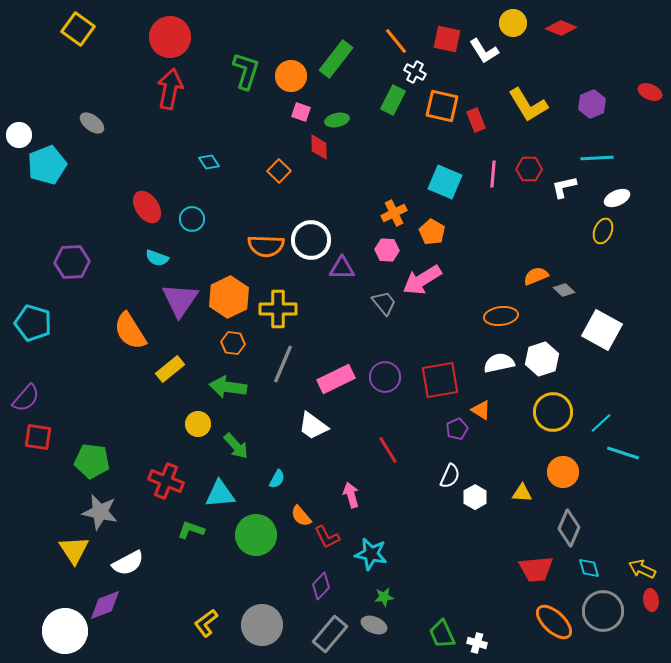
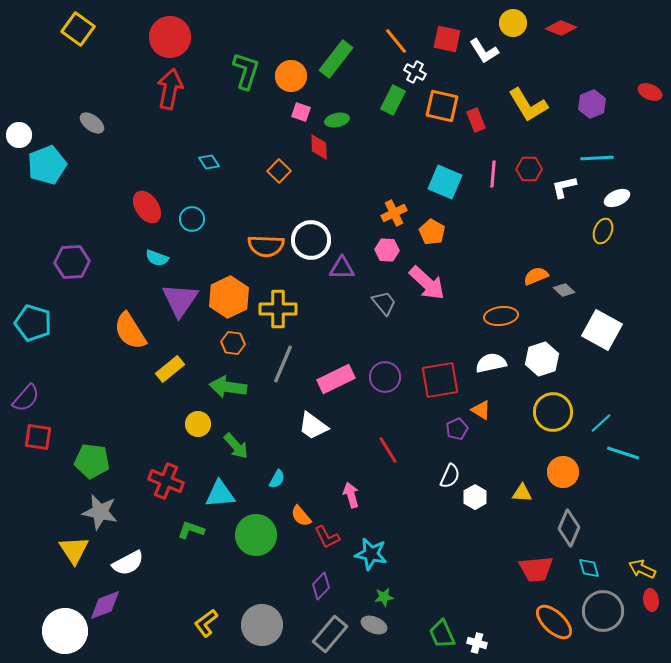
pink arrow at (422, 280): moved 5 px right, 3 px down; rotated 105 degrees counterclockwise
white semicircle at (499, 363): moved 8 px left
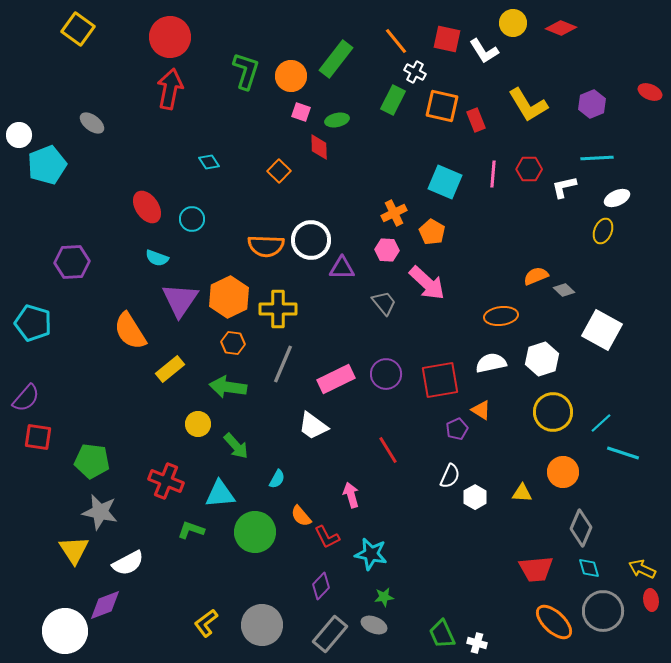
purple circle at (385, 377): moved 1 px right, 3 px up
gray diamond at (569, 528): moved 12 px right
green circle at (256, 535): moved 1 px left, 3 px up
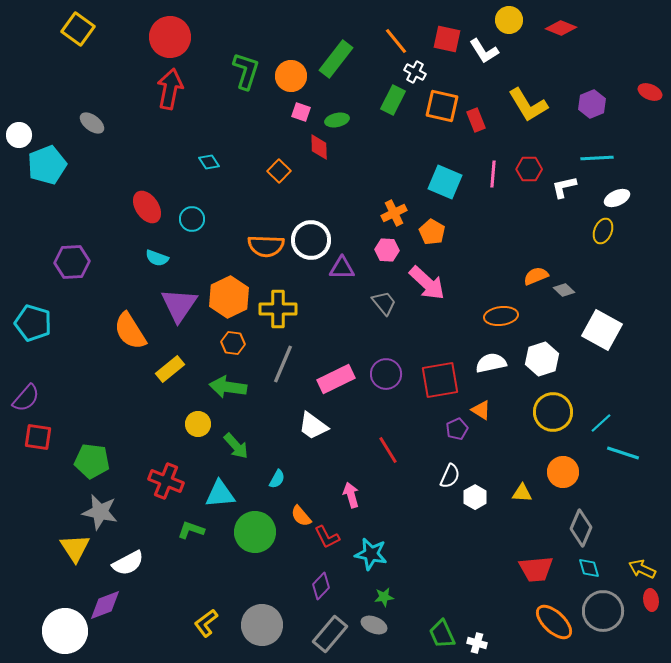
yellow circle at (513, 23): moved 4 px left, 3 px up
purple triangle at (180, 300): moved 1 px left, 5 px down
yellow triangle at (74, 550): moved 1 px right, 2 px up
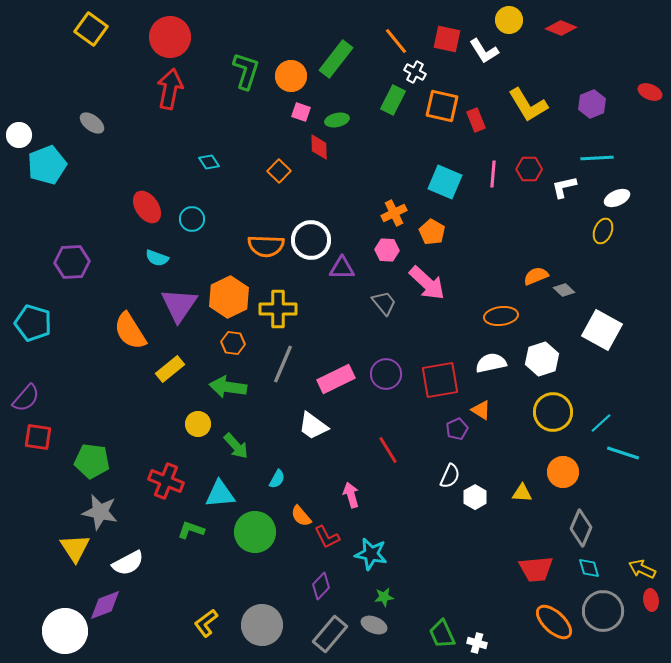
yellow square at (78, 29): moved 13 px right
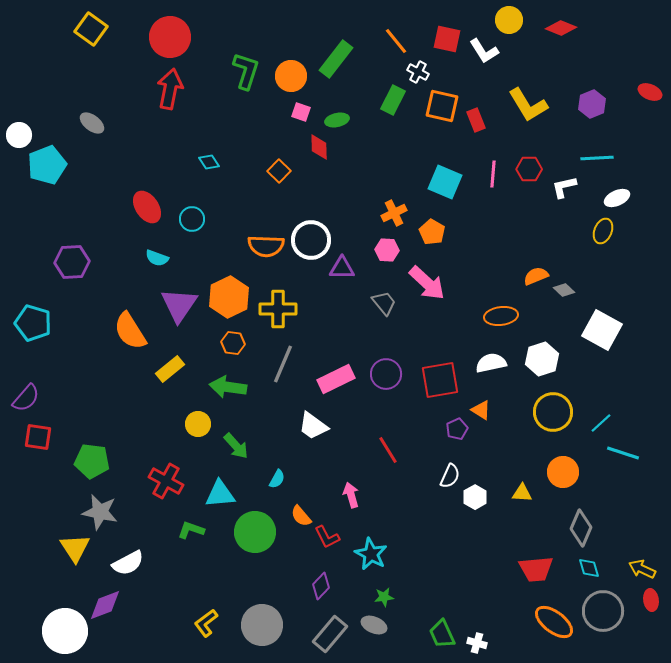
white cross at (415, 72): moved 3 px right
red cross at (166, 481): rotated 8 degrees clockwise
cyan star at (371, 554): rotated 16 degrees clockwise
orange ellipse at (554, 622): rotated 6 degrees counterclockwise
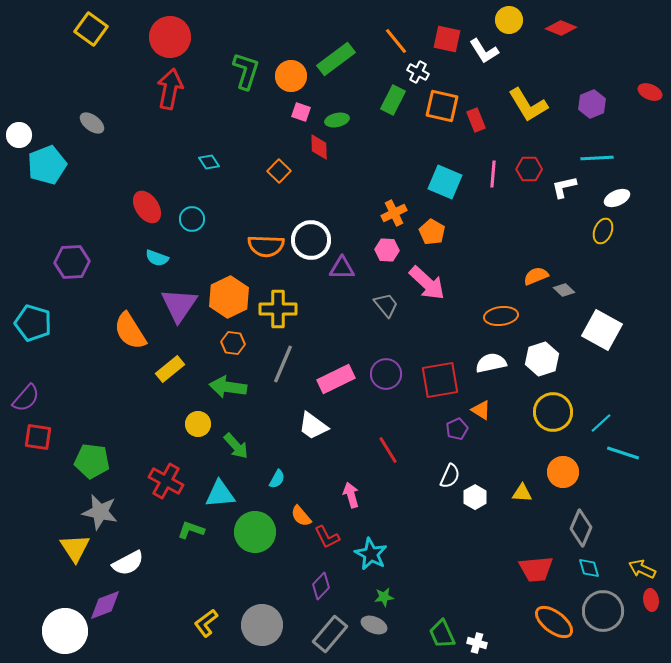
green rectangle at (336, 59): rotated 15 degrees clockwise
gray trapezoid at (384, 303): moved 2 px right, 2 px down
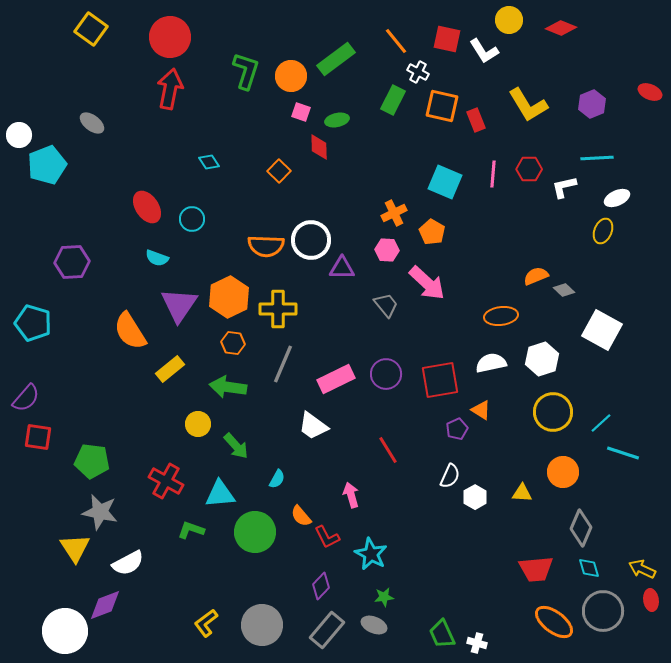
gray rectangle at (330, 634): moved 3 px left, 4 px up
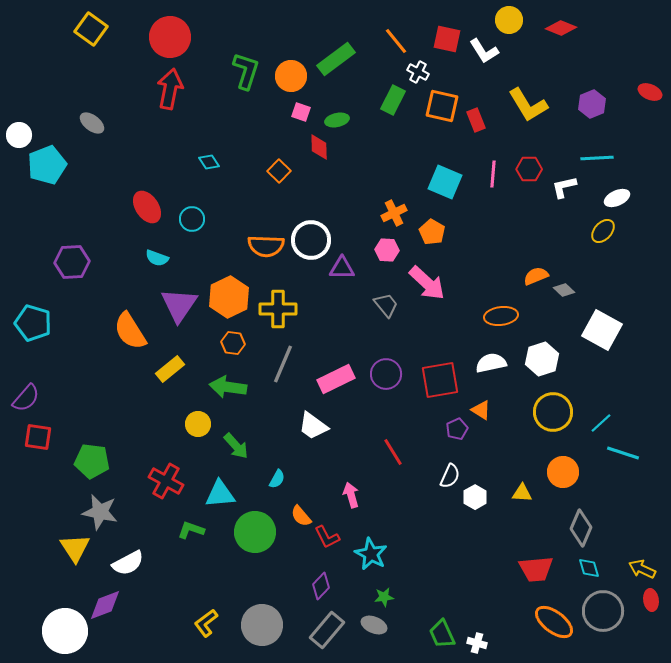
yellow ellipse at (603, 231): rotated 20 degrees clockwise
red line at (388, 450): moved 5 px right, 2 px down
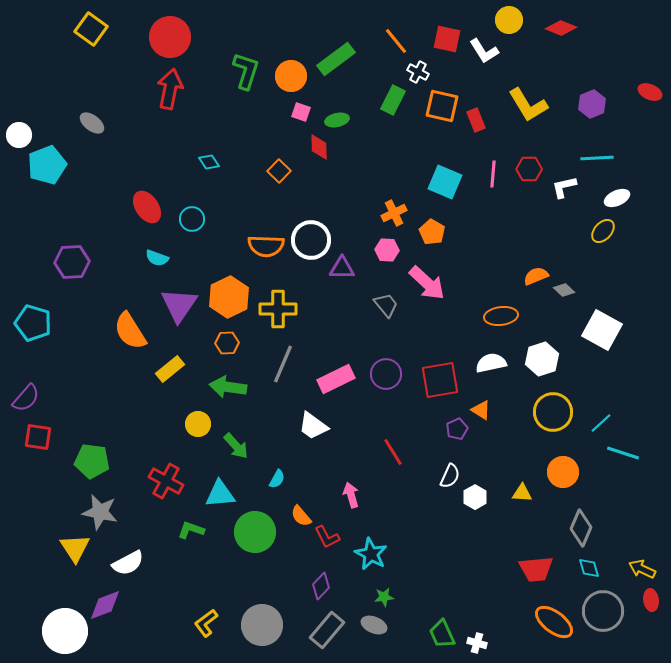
orange hexagon at (233, 343): moved 6 px left; rotated 10 degrees counterclockwise
